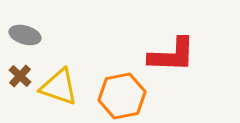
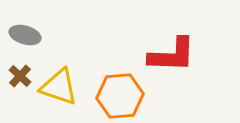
orange hexagon: moved 2 px left; rotated 6 degrees clockwise
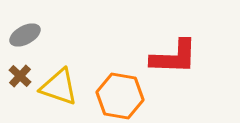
gray ellipse: rotated 44 degrees counterclockwise
red L-shape: moved 2 px right, 2 px down
orange hexagon: rotated 15 degrees clockwise
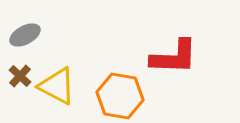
yellow triangle: moved 2 px left, 1 px up; rotated 9 degrees clockwise
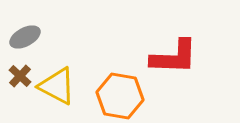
gray ellipse: moved 2 px down
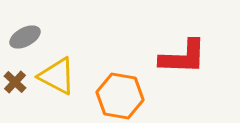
red L-shape: moved 9 px right
brown cross: moved 5 px left, 6 px down
yellow triangle: moved 10 px up
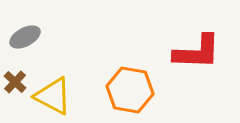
red L-shape: moved 14 px right, 5 px up
yellow triangle: moved 4 px left, 20 px down
orange hexagon: moved 10 px right, 6 px up
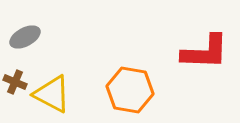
red L-shape: moved 8 px right
brown cross: rotated 20 degrees counterclockwise
yellow triangle: moved 1 px left, 2 px up
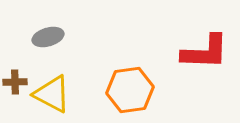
gray ellipse: moved 23 px right; rotated 12 degrees clockwise
brown cross: rotated 25 degrees counterclockwise
orange hexagon: rotated 18 degrees counterclockwise
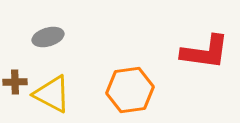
red L-shape: rotated 6 degrees clockwise
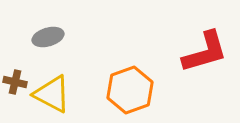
red L-shape: rotated 24 degrees counterclockwise
brown cross: rotated 15 degrees clockwise
orange hexagon: rotated 12 degrees counterclockwise
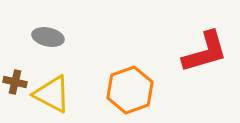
gray ellipse: rotated 28 degrees clockwise
